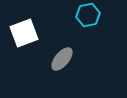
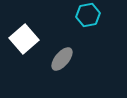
white square: moved 6 px down; rotated 20 degrees counterclockwise
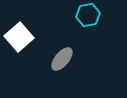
white square: moved 5 px left, 2 px up
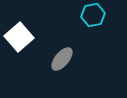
cyan hexagon: moved 5 px right
